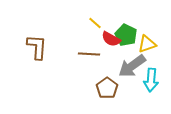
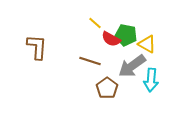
green pentagon: rotated 15 degrees counterclockwise
yellow triangle: rotated 48 degrees clockwise
brown line: moved 1 px right, 7 px down; rotated 15 degrees clockwise
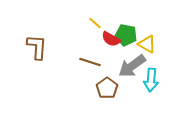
brown line: moved 1 px down
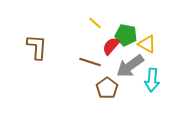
red semicircle: moved 7 px down; rotated 102 degrees clockwise
gray arrow: moved 2 px left
cyan arrow: moved 1 px right
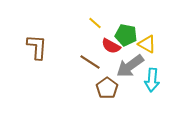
red semicircle: rotated 102 degrees counterclockwise
brown line: rotated 15 degrees clockwise
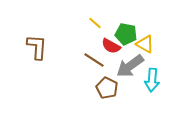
green pentagon: moved 1 px up
yellow triangle: moved 2 px left
brown line: moved 4 px right, 2 px up
brown pentagon: rotated 10 degrees counterclockwise
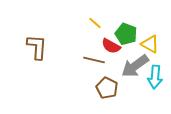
green pentagon: rotated 10 degrees clockwise
yellow triangle: moved 5 px right
brown line: rotated 20 degrees counterclockwise
gray arrow: moved 5 px right
cyan arrow: moved 3 px right, 3 px up
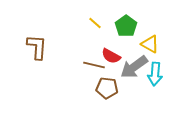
green pentagon: moved 8 px up; rotated 15 degrees clockwise
red semicircle: moved 10 px down
brown line: moved 5 px down
gray arrow: moved 1 px left, 1 px down
cyan arrow: moved 3 px up
brown pentagon: rotated 20 degrees counterclockwise
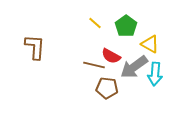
brown L-shape: moved 2 px left
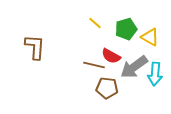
green pentagon: moved 3 px down; rotated 20 degrees clockwise
yellow triangle: moved 7 px up
